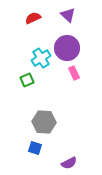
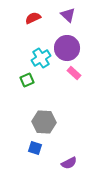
pink rectangle: rotated 24 degrees counterclockwise
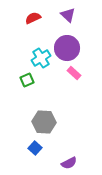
blue square: rotated 24 degrees clockwise
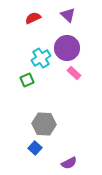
gray hexagon: moved 2 px down
